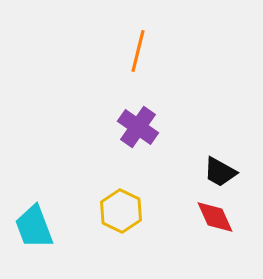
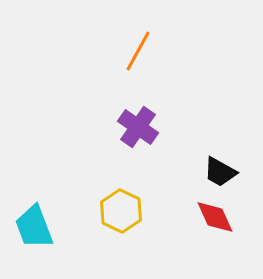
orange line: rotated 15 degrees clockwise
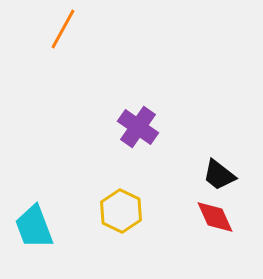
orange line: moved 75 px left, 22 px up
black trapezoid: moved 1 px left, 3 px down; rotated 9 degrees clockwise
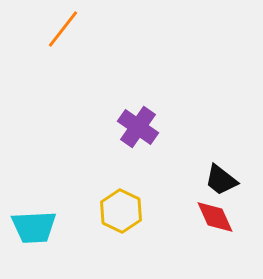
orange line: rotated 9 degrees clockwise
black trapezoid: moved 2 px right, 5 px down
cyan trapezoid: rotated 72 degrees counterclockwise
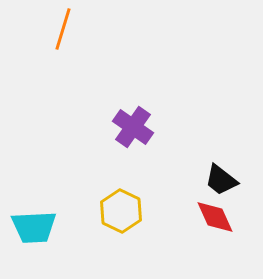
orange line: rotated 21 degrees counterclockwise
purple cross: moved 5 px left
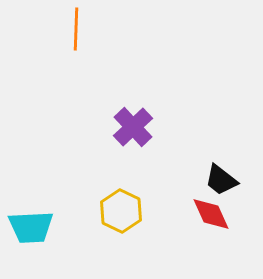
orange line: moved 13 px right; rotated 15 degrees counterclockwise
purple cross: rotated 12 degrees clockwise
red diamond: moved 4 px left, 3 px up
cyan trapezoid: moved 3 px left
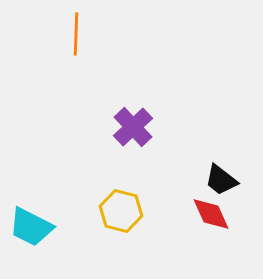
orange line: moved 5 px down
yellow hexagon: rotated 12 degrees counterclockwise
cyan trapezoid: rotated 30 degrees clockwise
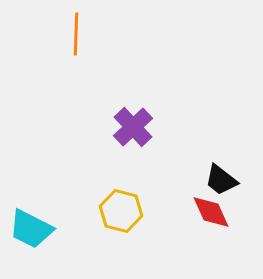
red diamond: moved 2 px up
cyan trapezoid: moved 2 px down
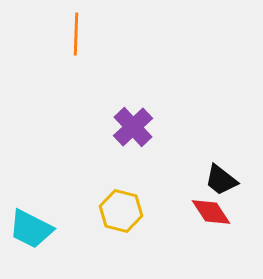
red diamond: rotated 9 degrees counterclockwise
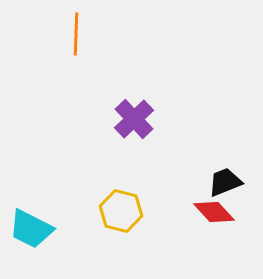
purple cross: moved 1 px right, 8 px up
black trapezoid: moved 4 px right, 2 px down; rotated 120 degrees clockwise
red diamond: moved 3 px right; rotated 9 degrees counterclockwise
